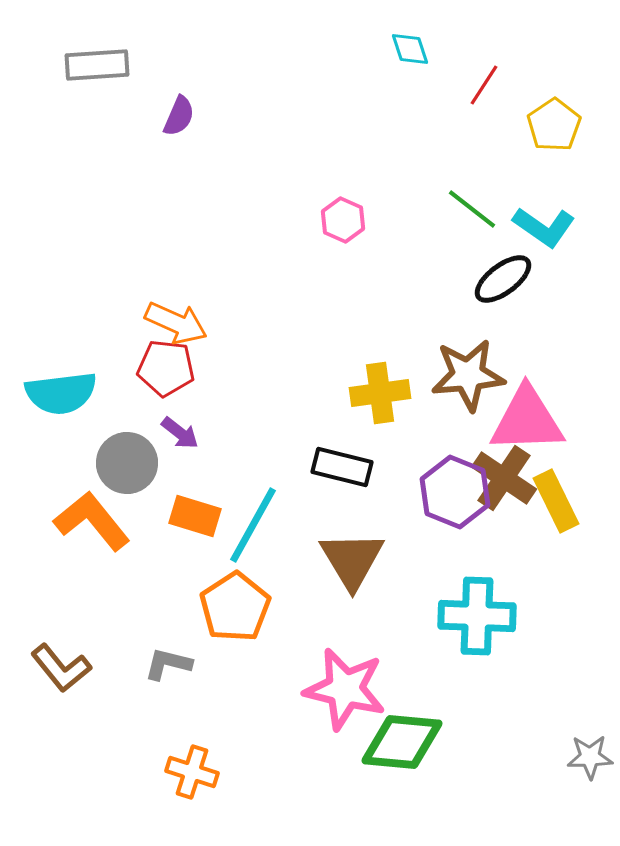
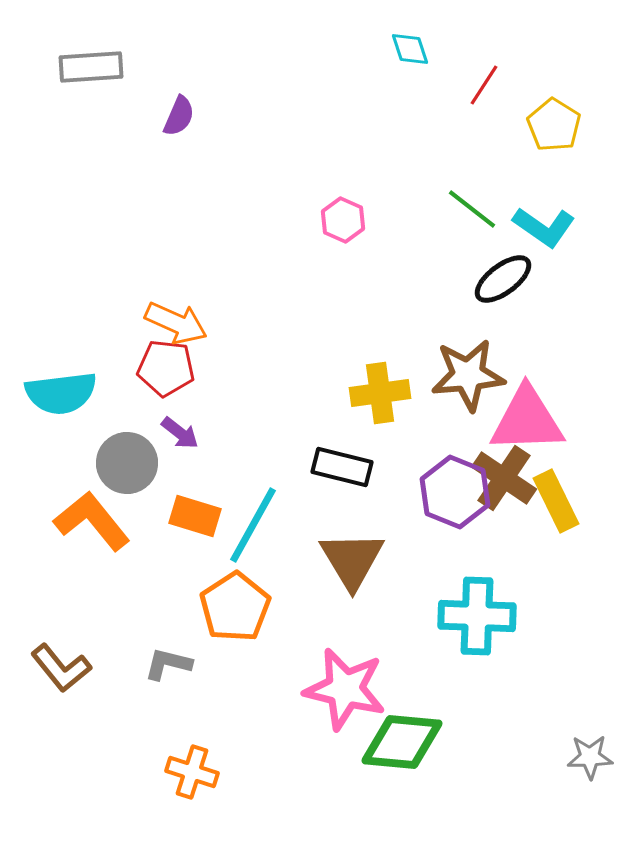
gray rectangle: moved 6 px left, 2 px down
yellow pentagon: rotated 6 degrees counterclockwise
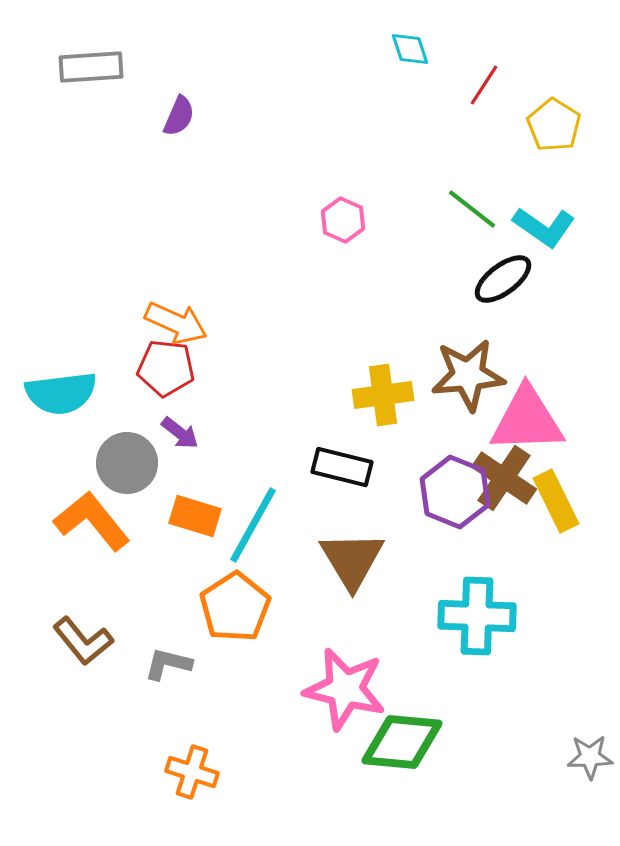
yellow cross: moved 3 px right, 2 px down
brown L-shape: moved 22 px right, 27 px up
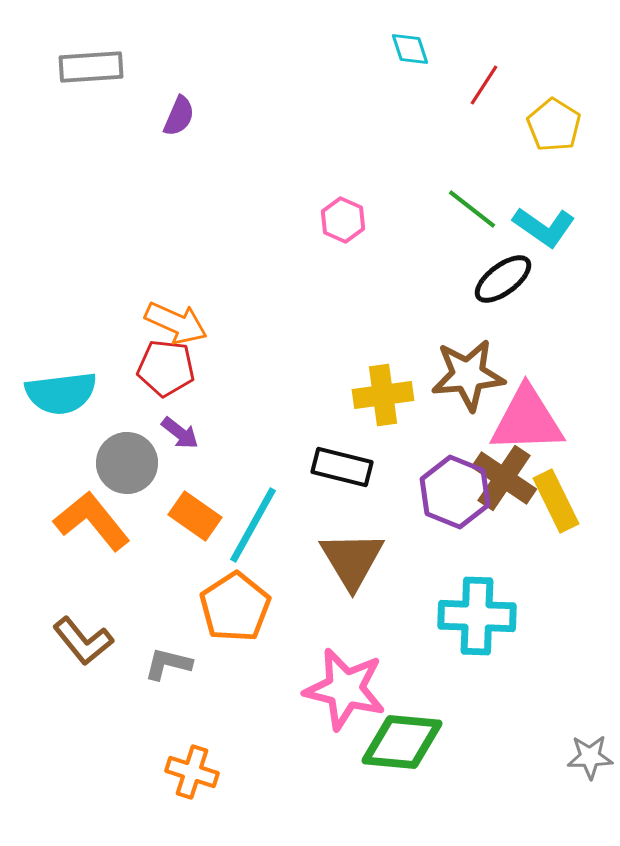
orange rectangle: rotated 18 degrees clockwise
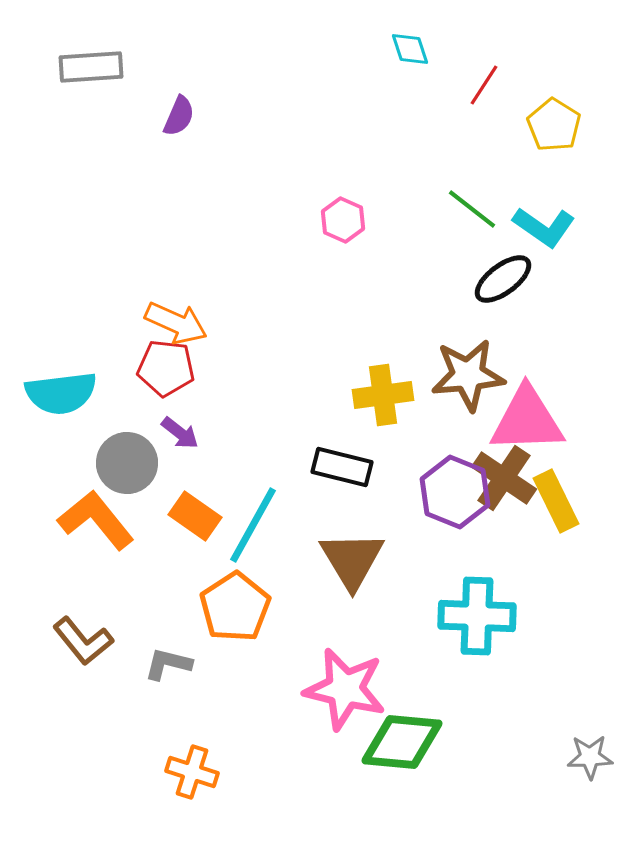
orange L-shape: moved 4 px right, 1 px up
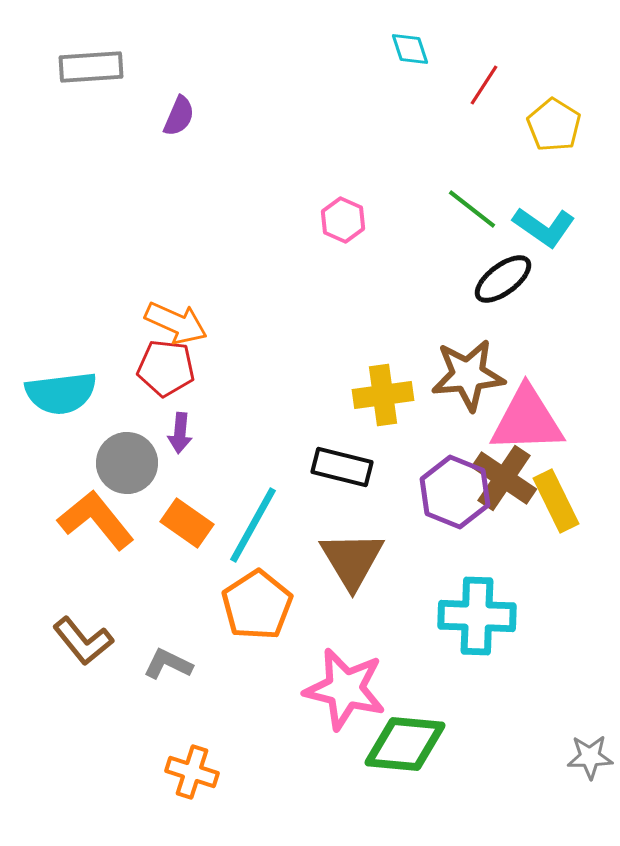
purple arrow: rotated 57 degrees clockwise
orange rectangle: moved 8 px left, 7 px down
orange pentagon: moved 22 px right, 2 px up
gray L-shape: rotated 12 degrees clockwise
green diamond: moved 3 px right, 2 px down
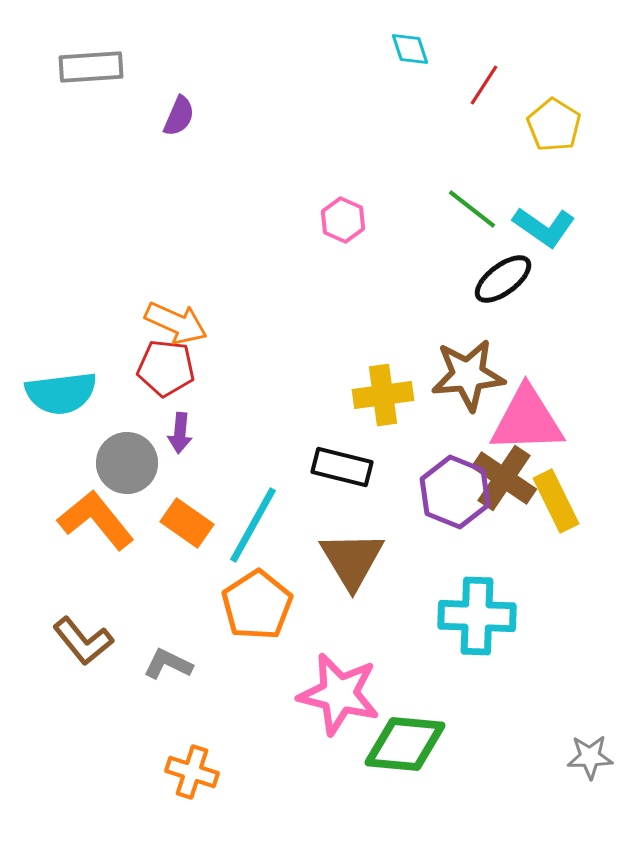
pink star: moved 6 px left, 5 px down
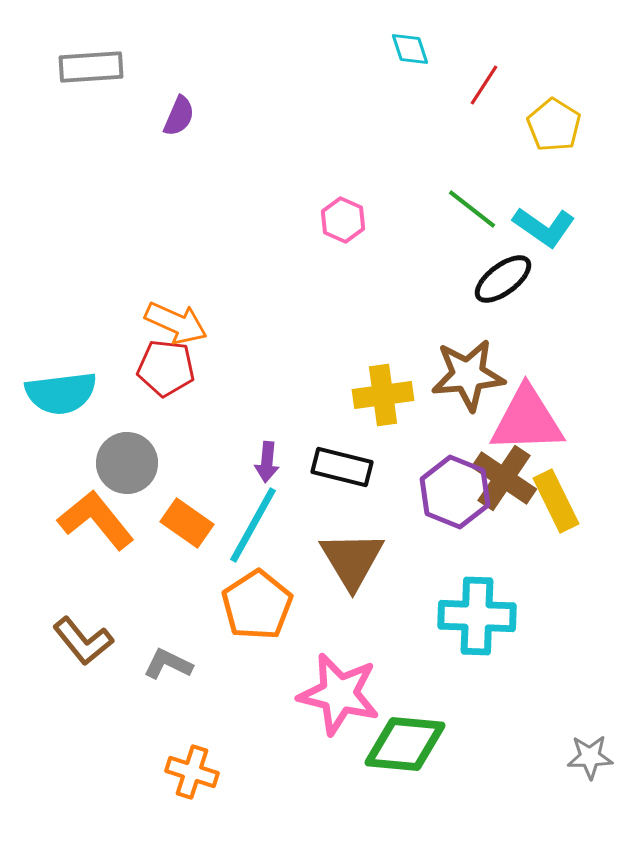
purple arrow: moved 87 px right, 29 px down
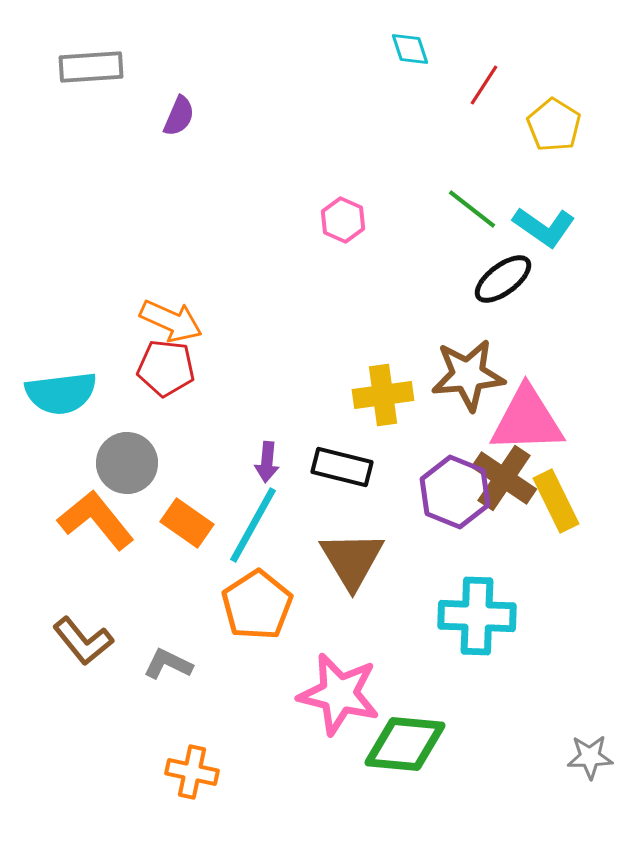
orange arrow: moved 5 px left, 2 px up
orange cross: rotated 6 degrees counterclockwise
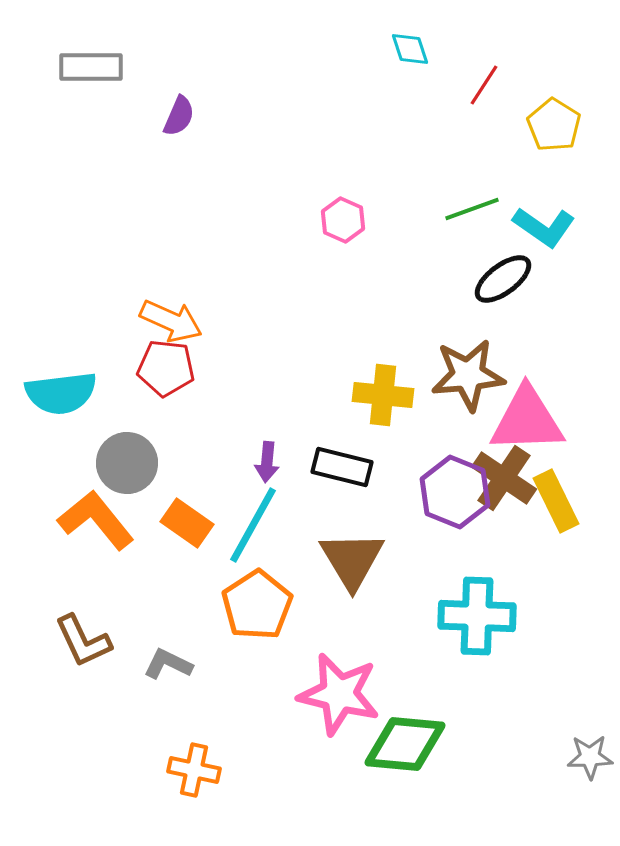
gray rectangle: rotated 4 degrees clockwise
green line: rotated 58 degrees counterclockwise
yellow cross: rotated 14 degrees clockwise
brown L-shape: rotated 14 degrees clockwise
orange cross: moved 2 px right, 2 px up
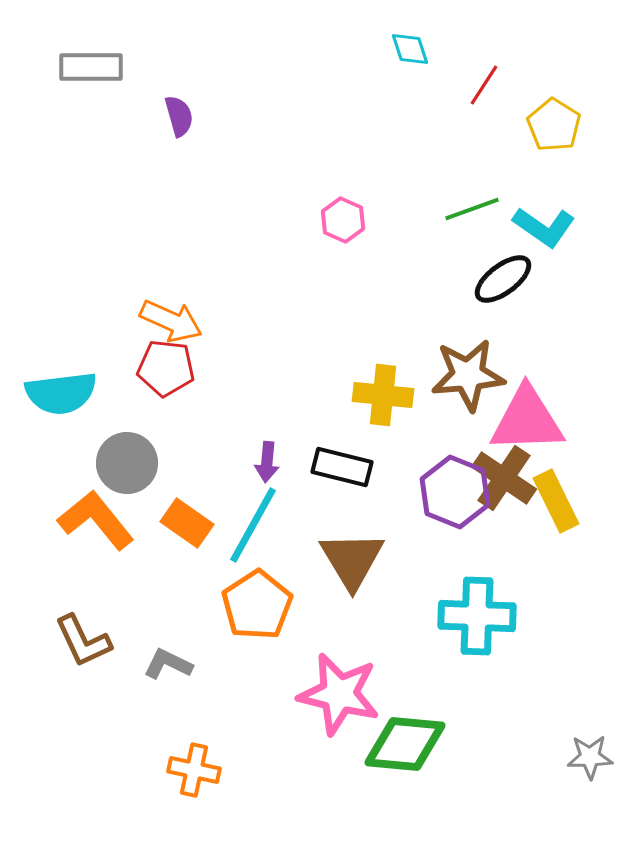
purple semicircle: rotated 39 degrees counterclockwise
